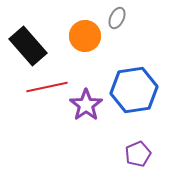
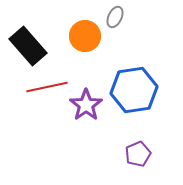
gray ellipse: moved 2 px left, 1 px up
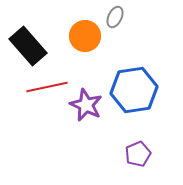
purple star: rotated 12 degrees counterclockwise
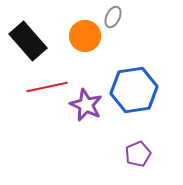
gray ellipse: moved 2 px left
black rectangle: moved 5 px up
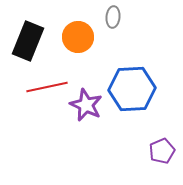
gray ellipse: rotated 20 degrees counterclockwise
orange circle: moved 7 px left, 1 px down
black rectangle: rotated 63 degrees clockwise
blue hexagon: moved 2 px left, 1 px up; rotated 6 degrees clockwise
purple pentagon: moved 24 px right, 3 px up
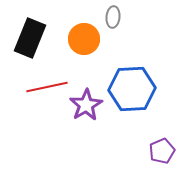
orange circle: moved 6 px right, 2 px down
black rectangle: moved 2 px right, 3 px up
purple star: rotated 16 degrees clockwise
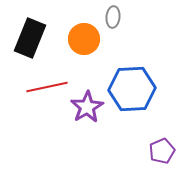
purple star: moved 1 px right, 2 px down
